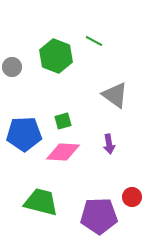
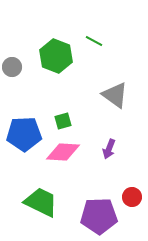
purple arrow: moved 5 px down; rotated 30 degrees clockwise
green trapezoid: rotated 12 degrees clockwise
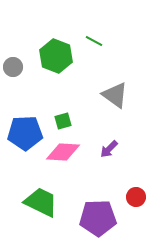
gray circle: moved 1 px right
blue pentagon: moved 1 px right, 1 px up
purple arrow: rotated 24 degrees clockwise
red circle: moved 4 px right
purple pentagon: moved 1 px left, 2 px down
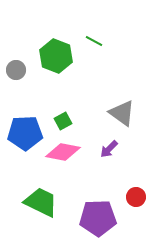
gray circle: moved 3 px right, 3 px down
gray triangle: moved 7 px right, 18 px down
green square: rotated 12 degrees counterclockwise
pink diamond: rotated 8 degrees clockwise
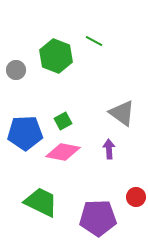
purple arrow: rotated 132 degrees clockwise
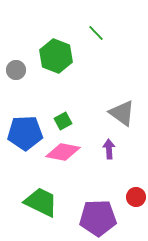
green line: moved 2 px right, 8 px up; rotated 18 degrees clockwise
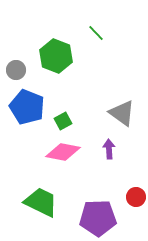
blue pentagon: moved 2 px right, 26 px up; rotated 24 degrees clockwise
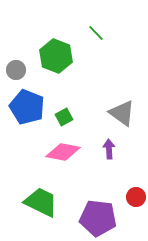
green square: moved 1 px right, 4 px up
purple pentagon: rotated 9 degrees clockwise
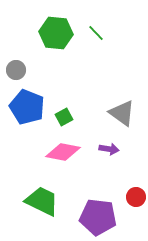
green hexagon: moved 23 px up; rotated 16 degrees counterclockwise
purple arrow: rotated 102 degrees clockwise
green trapezoid: moved 1 px right, 1 px up
purple pentagon: moved 1 px up
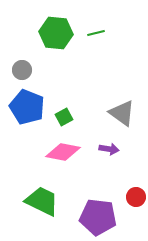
green line: rotated 60 degrees counterclockwise
gray circle: moved 6 px right
